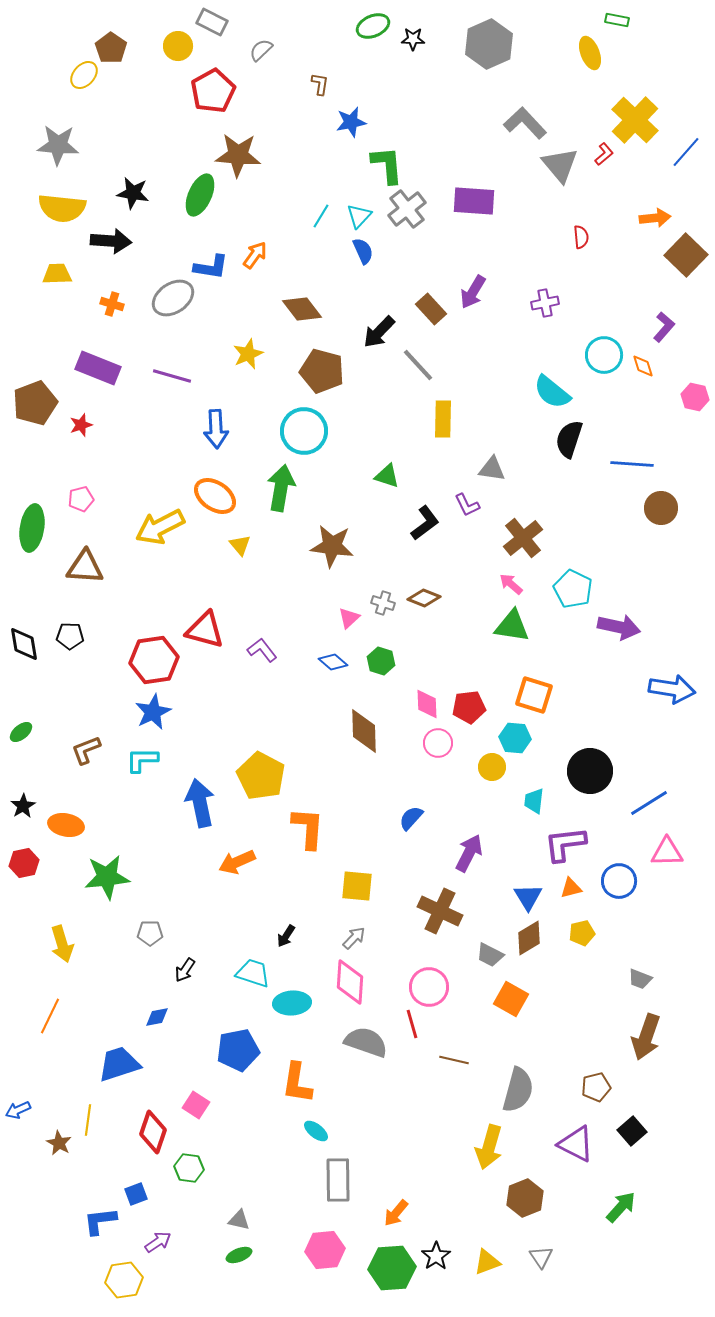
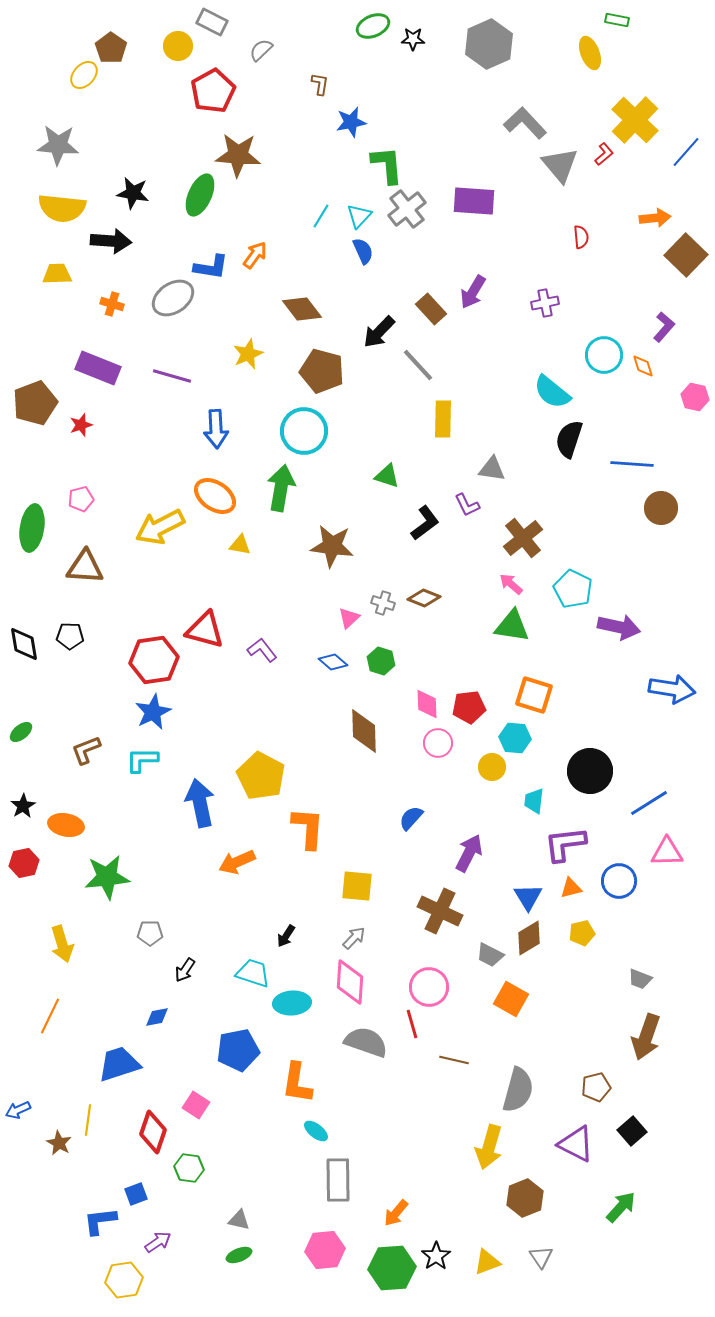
yellow triangle at (240, 545): rotated 40 degrees counterclockwise
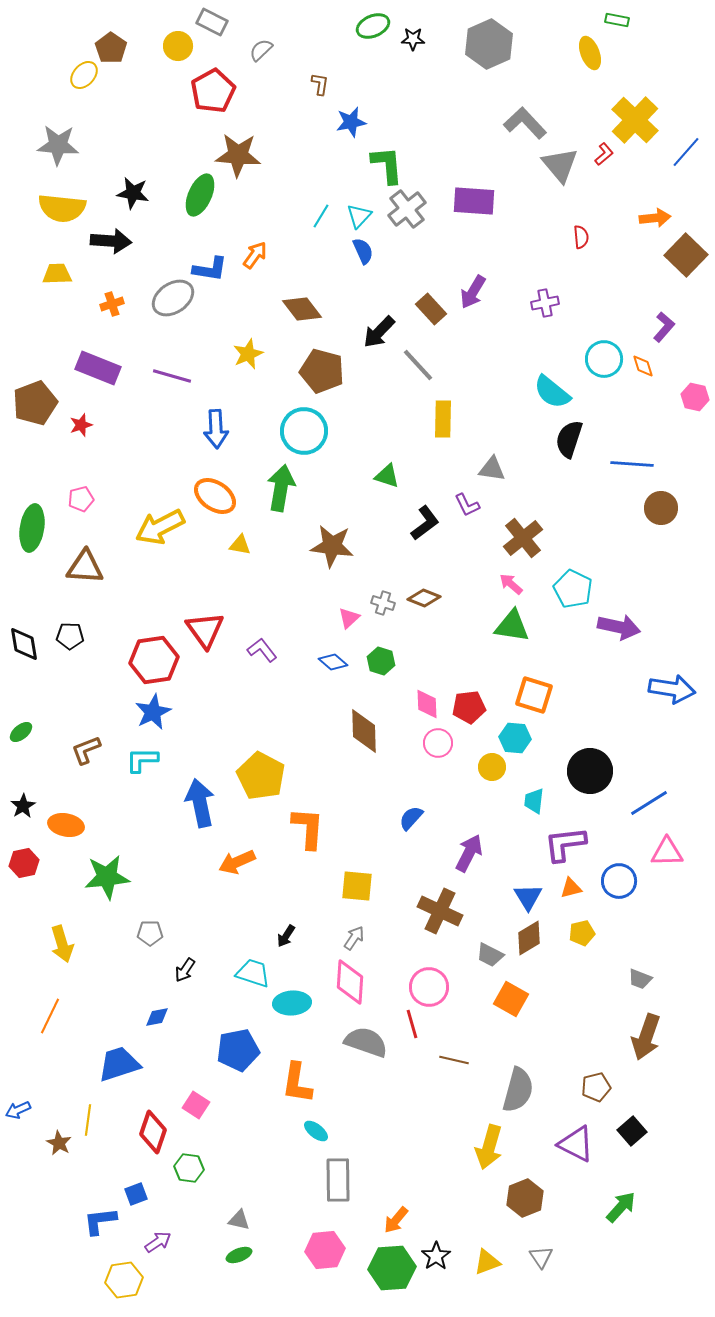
blue L-shape at (211, 267): moved 1 px left, 2 px down
orange cross at (112, 304): rotated 35 degrees counterclockwise
cyan circle at (604, 355): moved 4 px down
red triangle at (205, 630): rotated 39 degrees clockwise
gray arrow at (354, 938): rotated 10 degrees counterclockwise
orange arrow at (396, 1213): moved 7 px down
